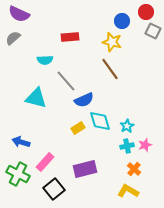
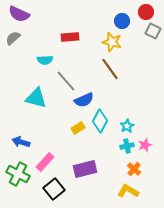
cyan diamond: rotated 45 degrees clockwise
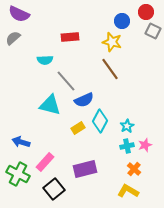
cyan triangle: moved 14 px right, 7 px down
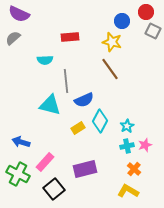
gray line: rotated 35 degrees clockwise
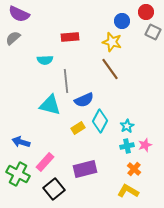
gray square: moved 1 px down
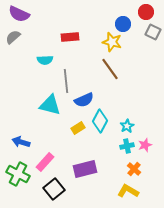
blue circle: moved 1 px right, 3 px down
gray semicircle: moved 1 px up
